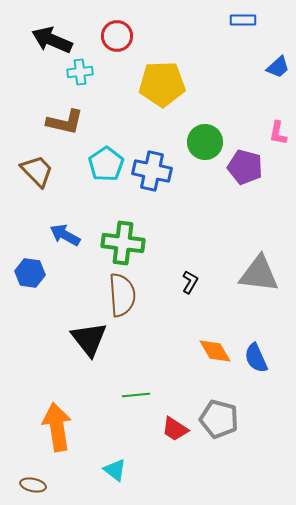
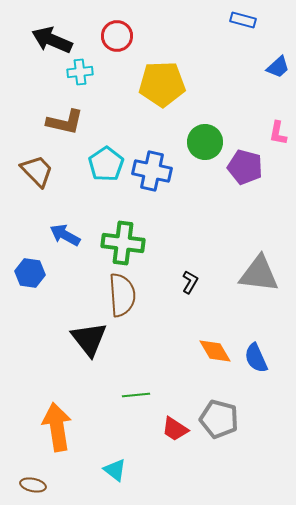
blue rectangle: rotated 15 degrees clockwise
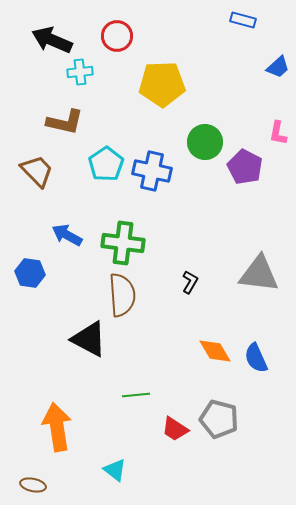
purple pentagon: rotated 12 degrees clockwise
blue arrow: moved 2 px right
black triangle: rotated 24 degrees counterclockwise
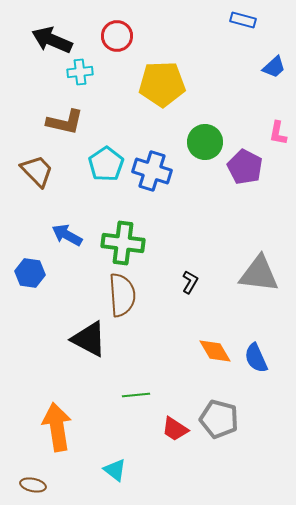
blue trapezoid: moved 4 px left
blue cross: rotated 6 degrees clockwise
